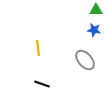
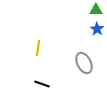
blue star: moved 3 px right, 1 px up; rotated 24 degrees clockwise
yellow line: rotated 14 degrees clockwise
gray ellipse: moved 1 px left, 3 px down; rotated 15 degrees clockwise
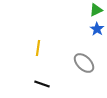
green triangle: rotated 24 degrees counterclockwise
gray ellipse: rotated 20 degrees counterclockwise
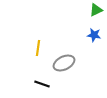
blue star: moved 3 px left, 6 px down; rotated 24 degrees counterclockwise
gray ellipse: moved 20 px left; rotated 70 degrees counterclockwise
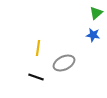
green triangle: moved 3 px down; rotated 16 degrees counterclockwise
blue star: moved 1 px left
black line: moved 6 px left, 7 px up
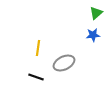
blue star: rotated 16 degrees counterclockwise
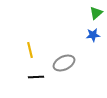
yellow line: moved 8 px left, 2 px down; rotated 21 degrees counterclockwise
black line: rotated 21 degrees counterclockwise
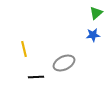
yellow line: moved 6 px left, 1 px up
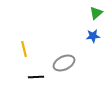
blue star: moved 1 px down
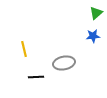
gray ellipse: rotated 15 degrees clockwise
